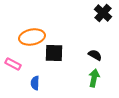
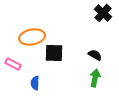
green arrow: moved 1 px right
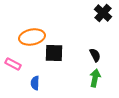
black semicircle: rotated 32 degrees clockwise
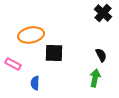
orange ellipse: moved 1 px left, 2 px up
black semicircle: moved 6 px right
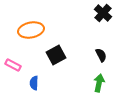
orange ellipse: moved 5 px up
black square: moved 2 px right, 2 px down; rotated 30 degrees counterclockwise
pink rectangle: moved 1 px down
green arrow: moved 4 px right, 5 px down
blue semicircle: moved 1 px left
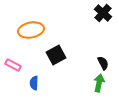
black semicircle: moved 2 px right, 8 px down
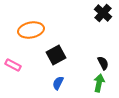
blue semicircle: moved 24 px right; rotated 24 degrees clockwise
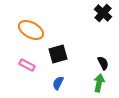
orange ellipse: rotated 40 degrees clockwise
black square: moved 2 px right, 1 px up; rotated 12 degrees clockwise
pink rectangle: moved 14 px right
